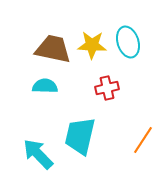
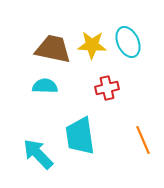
cyan ellipse: rotated 8 degrees counterclockwise
cyan trapezoid: rotated 21 degrees counterclockwise
orange line: rotated 56 degrees counterclockwise
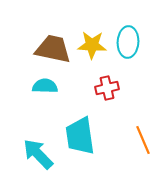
cyan ellipse: rotated 28 degrees clockwise
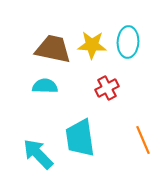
red cross: rotated 15 degrees counterclockwise
cyan trapezoid: moved 2 px down
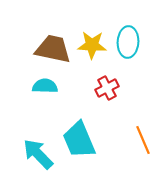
cyan trapezoid: moved 1 px left, 2 px down; rotated 15 degrees counterclockwise
